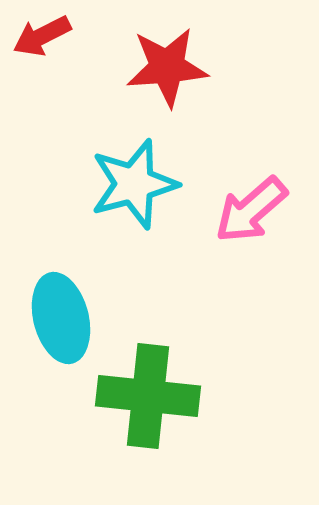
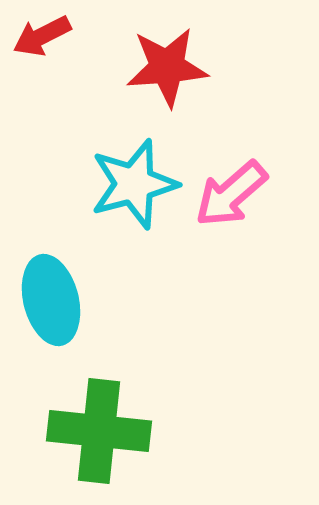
pink arrow: moved 20 px left, 16 px up
cyan ellipse: moved 10 px left, 18 px up
green cross: moved 49 px left, 35 px down
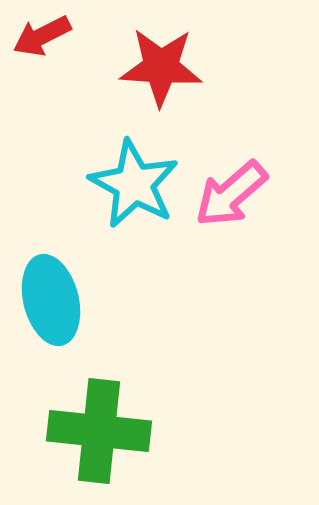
red star: moved 6 px left; rotated 8 degrees clockwise
cyan star: rotated 28 degrees counterclockwise
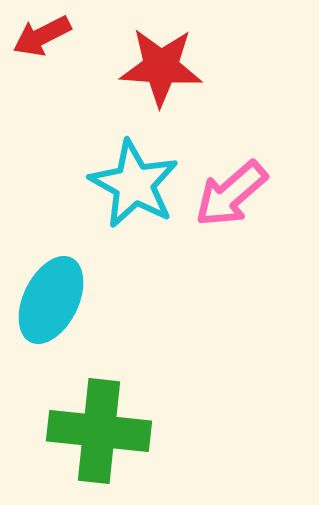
cyan ellipse: rotated 40 degrees clockwise
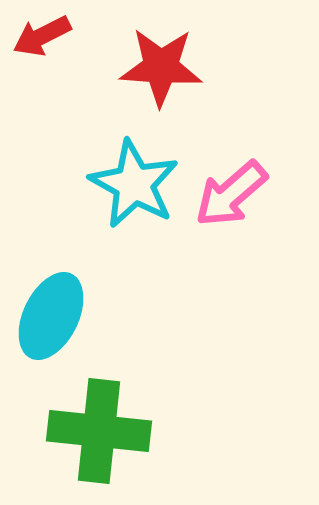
cyan ellipse: moved 16 px down
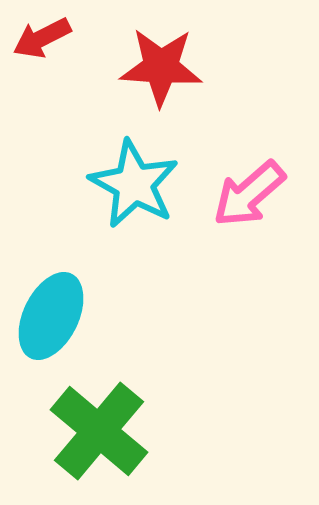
red arrow: moved 2 px down
pink arrow: moved 18 px right
green cross: rotated 34 degrees clockwise
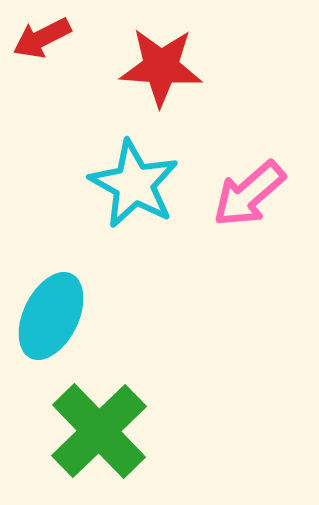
green cross: rotated 6 degrees clockwise
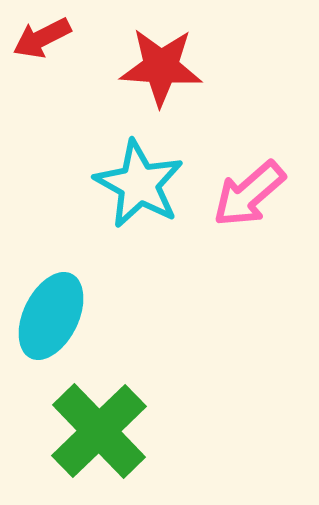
cyan star: moved 5 px right
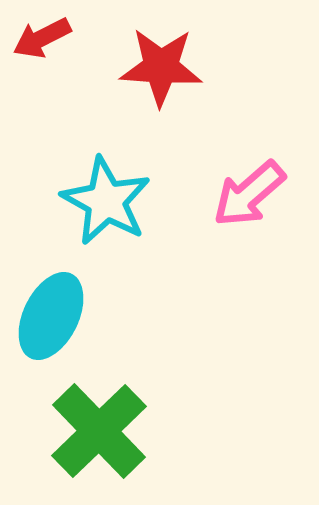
cyan star: moved 33 px left, 17 px down
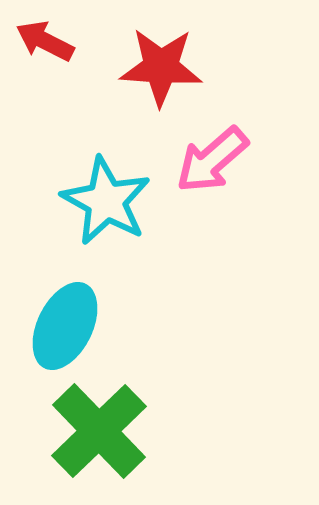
red arrow: moved 3 px right, 3 px down; rotated 54 degrees clockwise
pink arrow: moved 37 px left, 34 px up
cyan ellipse: moved 14 px right, 10 px down
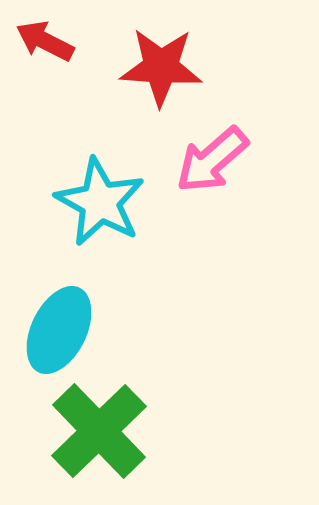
cyan star: moved 6 px left, 1 px down
cyan ellipse: moved 6 px left, 4 px down
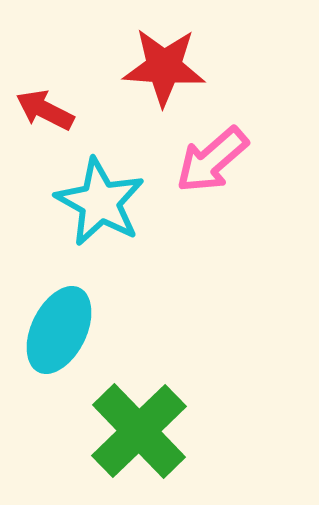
red arrow: moved 69 px down
red star: moved 3 px right
green cross: moved 40 px right
